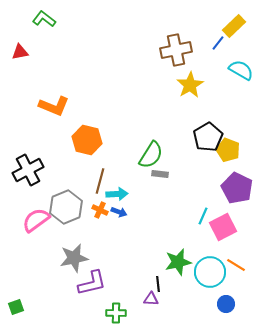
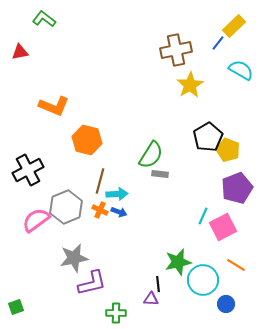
purple pentagon: rotated 24 degrees clockwise
cyan circle: moved 7 px left, 8 px down
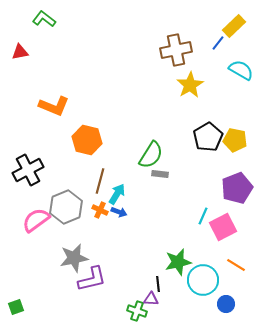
yellow pentagon: moved 7 px right, 10 px up; rotated 10 degrees counterclockwise
cyan arrow: rotated 55 degrees counterclockwise
purple L-shape: moved 4 px up
green cross: moved 21 px right, 2 px up; rotated 18 degrees clockwise
